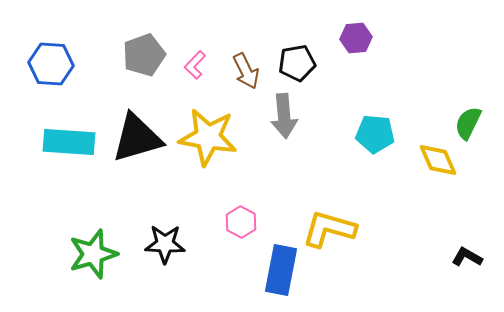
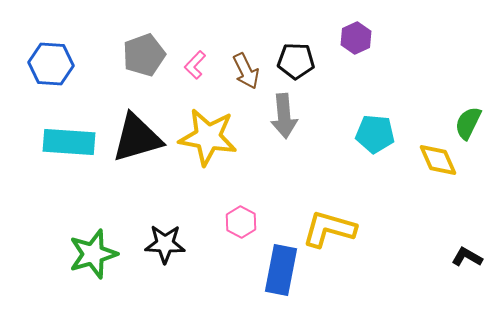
purple hexagon: rotated 20 degrees counterclockwise
black pentagon: moved 1 px left, 2 px up; rotated 12 degrees clockwise
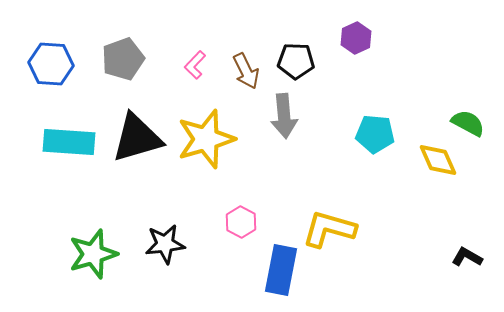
gray pentagon: moved 21 px left, 4 px down
green semicircle: rotated 92 degrees clockwise
yellow star: moved 2 px left, 2 px down; rotated 26 degrees counterclockwise
black star: rotated 9 degrees counterclockwise
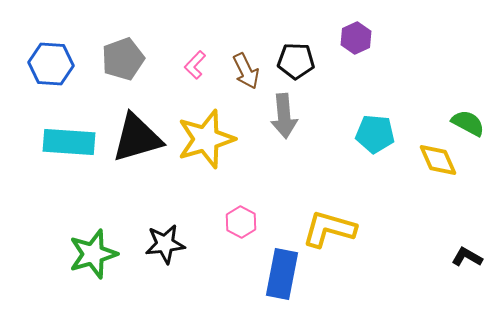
blue rectangle: moved 1 px right, 4 px down
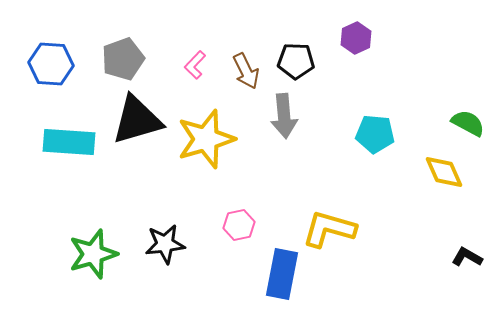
black triangle: moved 18 px up
yellow diamond: moved 6 px right, 12 px down
pink hexagon: moved 2 px left, 3 px down; rotated 20 degrees clockwise
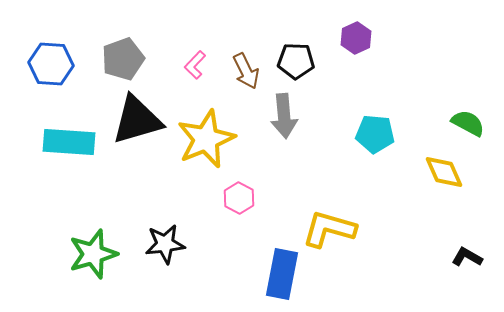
yellow star: rotated 6 degrees counterclockwise
pink hexagon: moved 27 px up; rotated 20 degrees counterclockwise
